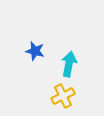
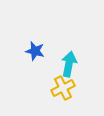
yellow cross: moved 8 px up
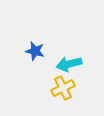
cyan arrow: rotated 115 degrees counterclockwise
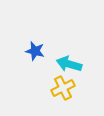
cyan arrow: rotated 30 degrees clockwise
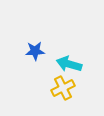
blue star: rotated 18 degrees counterclockwise
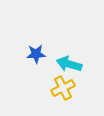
blue star: moved 1 px right, 3 px down
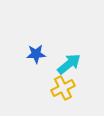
cyan arrow: rotated 125 degrees clockwise
